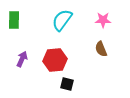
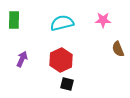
cyan semicircle: moved 3 px down; rotated 40 degrees clockwise
brown semicircle: moved 17 px right
red hexagon: moved 6 px right; rotated 20 degrees counterclockwise
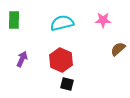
brown semicircle: rotated 70 degrees clockwise
red hexagon: rotated 10 degrees counterclockwise
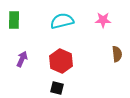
cyan semicircle: moved 2 px up
brown semicircle: moved 1 px left, 5 px down; rotated 126 degrees clockwise
red hexagon: moved 1 px down
black square: moved 10 px left, 4 px down
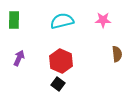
purple arrow: moved 3 px left, 1 px up
black square: moved 1 px right, 4 px up; rotated 24 degrees clockwise
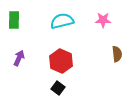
black square: moved 4 px down
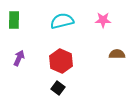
brown semicircle: rotated 84 degrees counterclockwise
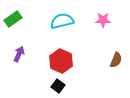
green rectangle: moved 1 px left, 1 px up; rotated 54 degrees clockwise
brown semicircle: moved 1 px left, 6 px down; rotated 112 degrees clockwise
purple arrow: moved 4 px up
black square: moved 2 px up
